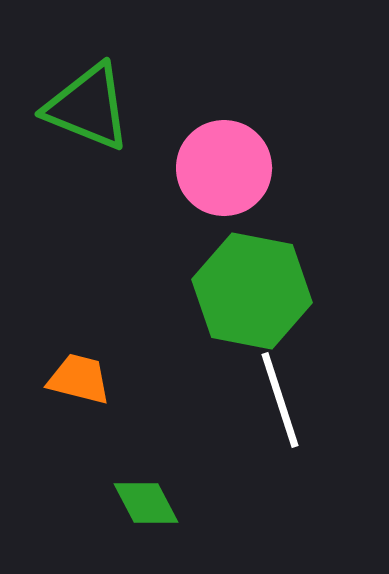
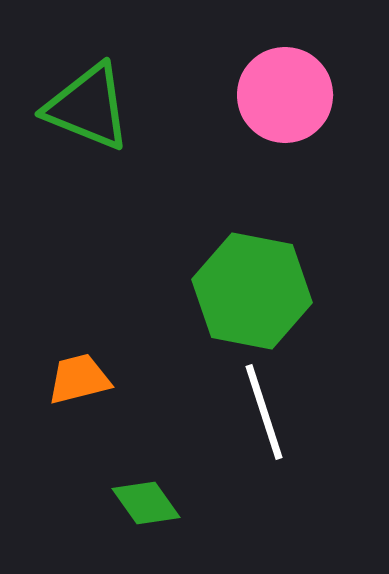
pink circle: moved 61 px right, 73 px up
orange trapezoid: rotated 28 degrees counterclockwise
white line: moved 16 px left, 12 px down
green diamond: rotated 8 degrees counterclockwise
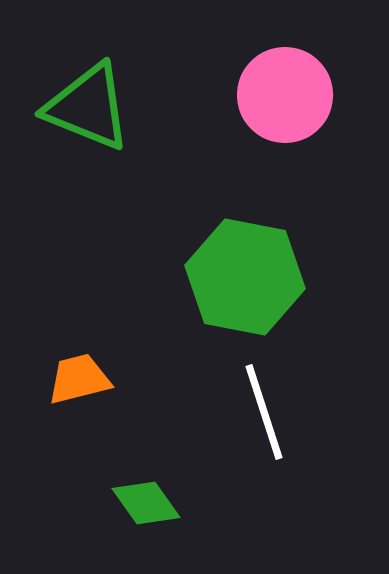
green hexagon: moved 7 px left, 14 px up
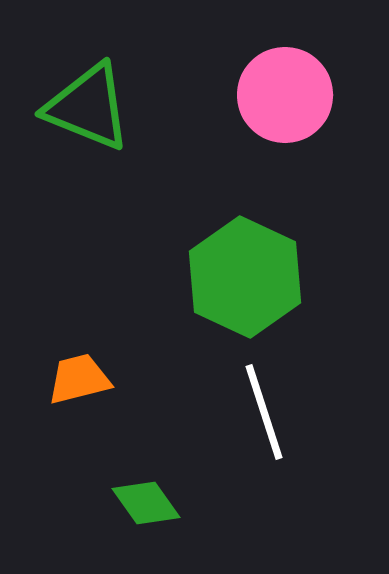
green hexagon: rotated 14 degrees clockwise
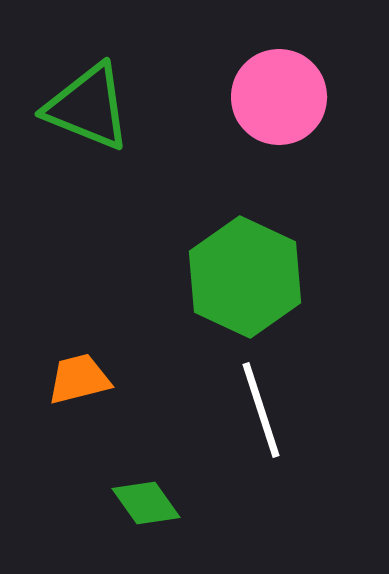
pink circle: moved 6 px left, 2 px down
white line: moved 3 px left, 2 px up
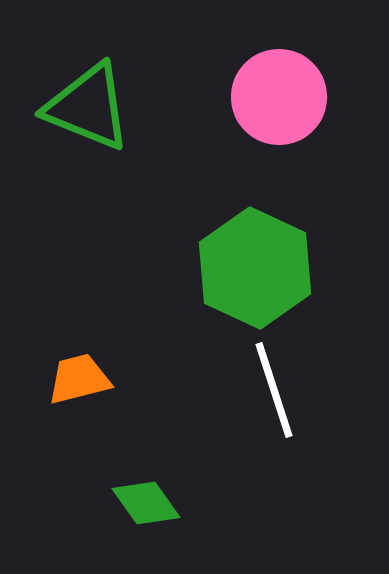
green hexagon: moved 10 px right, 9 px up
white line: moved 13 px right, 20 px up
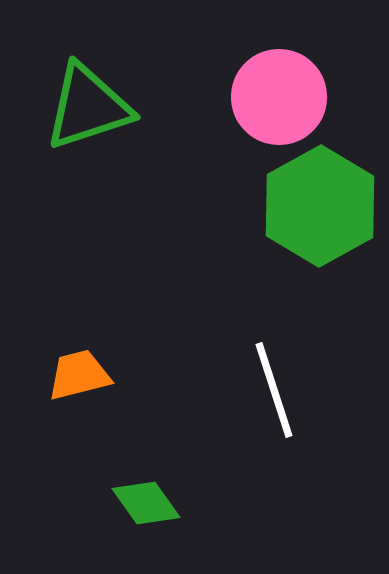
green triangle: rotated 40 degrees counterclockwise
green hexagon: moved 65 px right, 62 px up; rotated 6 degrees clockwise
orange trapezoid: moved 4 px up
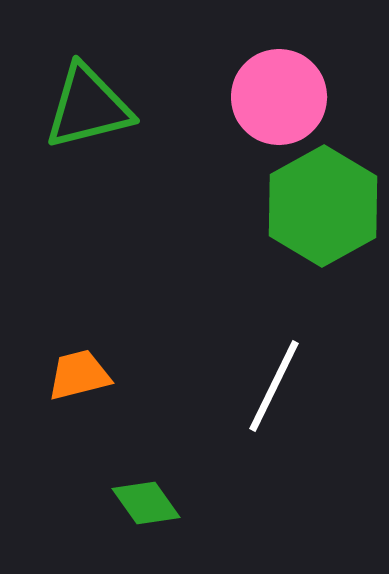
green triangle: rotated 4 degrees clockwise
green hexagon: moved 3 px right
white line: moved 4 px up; rotated 44 degrees clockwise
